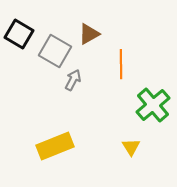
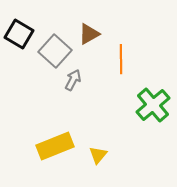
gray square: rotated 12 degrees clockwise
orange line: moved 5 px up
yellow triangle: moved 33 px left, 8 px down; rotated 12 degrees clockwise
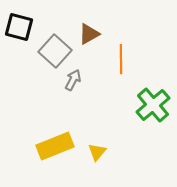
black square: moved 7 px up; rotated 16 degrees counterclockwise
yellow triangle: moved 1 px left, 3 px up
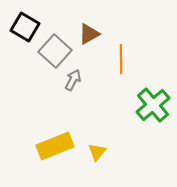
black square: moved 6 px right; rotated 16 degrees clockwise
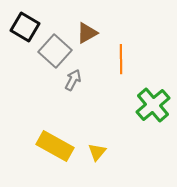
brown triangle: moved 2 px left, 1 px up
yellow rectangle: rotated 51 degrees clockwise
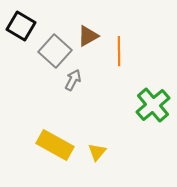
black square: moved 4 px left, 1 px up
brown triangle: moved 1 px right, 3 px down
orange line: moved 2 px left, 8 px up
yellow rectangle: moved 1 px up
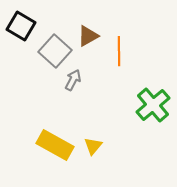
yellow triangle: moved 4 px left, 6 px up
